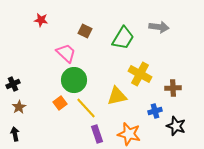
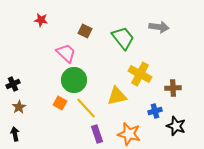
green trapezoid: rotated 70 degrees counterclockwise
orange square: rotated 24 degrees counterclockwise
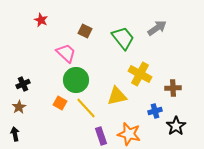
red star: rotated 16 degrees clockwise
gray arrow: moved 2 px left, 1 px down; rotated 42 degrees counterclockwise
green circle: moved 2 px right
black cross: moved 10 px right
black star: rotated 18 degrees clockwise
purple rectangle: moved 4 px right, 2 px down
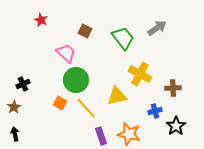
brown star: moved 5 px left
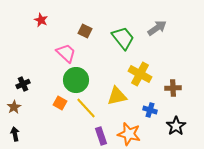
blue cross: moved 5 px left, 1 px up; rotated 32 degrees clockwise
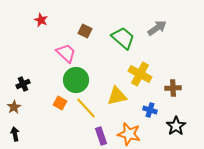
green trapezoid: rotated 10 degrees counterclockwise
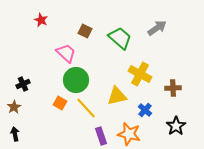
green trapezoid: moved 3 px left
blue cross: moved 5 px left; rotated 24 degrees clockwise
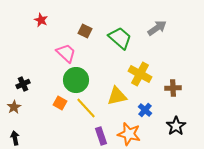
black arrow: moved 4 px down
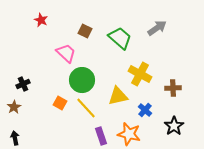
green circle: moved 6 px right
yellow triangle: moved 1 px right
black star: moved 2 px left
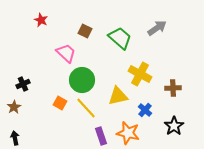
orange star: moved 1 px left, 1 px up
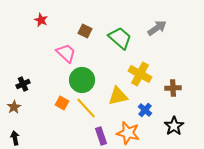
orange square: moved 2 px right
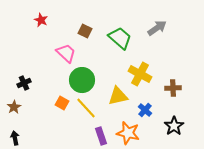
black cross: moved 1 px right, 1 px up
